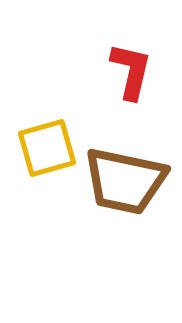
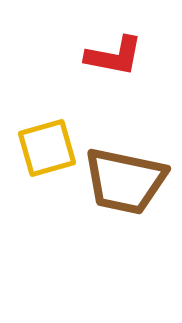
red L-shape: moved 17 px left, 15 px up; rotated 88 degrees clockwise
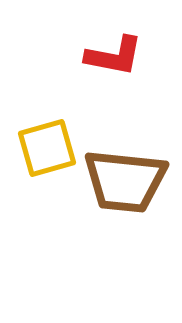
brown trapezoid: rotated 6 degrees counterclockwise
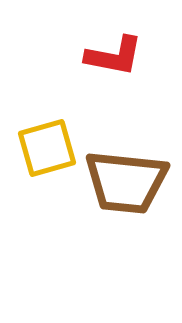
brown trapezoid: moved 1 px right, 1 px down
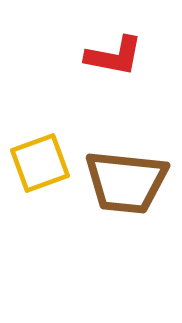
yellow square: moved 7 px left, 15 px down; rotated 4 degrees counterclockwise
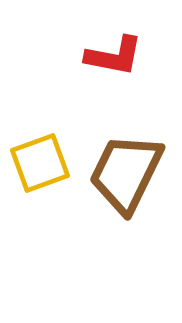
brown trapezoid: moved 9 px up; rotated 110 degrees clockwise
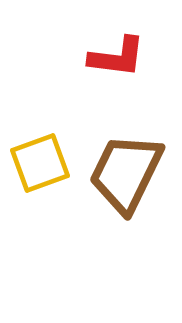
red L-shape: moved 3 px right, 1 px down; rotated 4 degrees counterclockwise
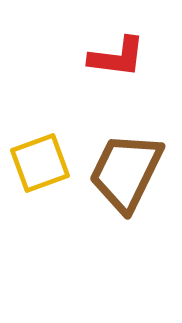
brown trapezoid: moved 1 px up
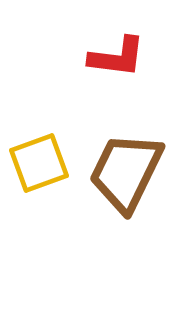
yellow square: moved 1 px left
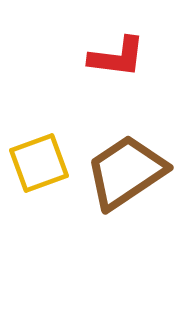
brown trapezoid: rotated 30 degrees clockwise
